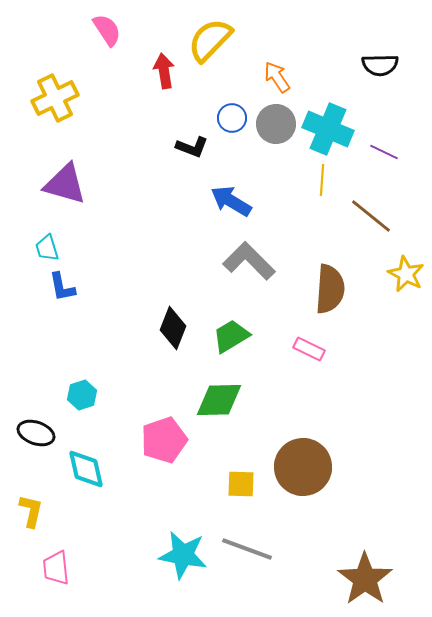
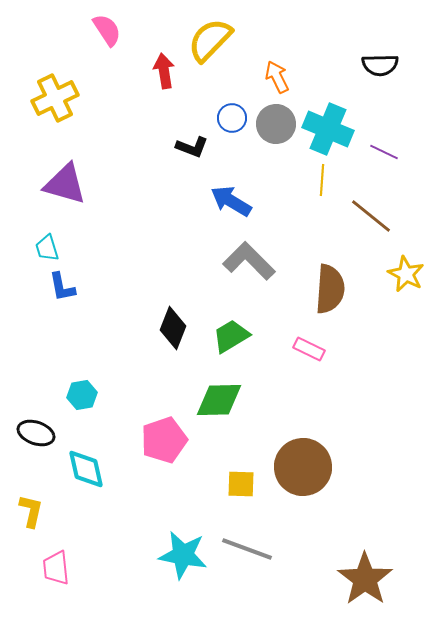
orange arrow: rotated 8 degrees clockwise
cyan hexagon: rotated 8 degrees clockwise
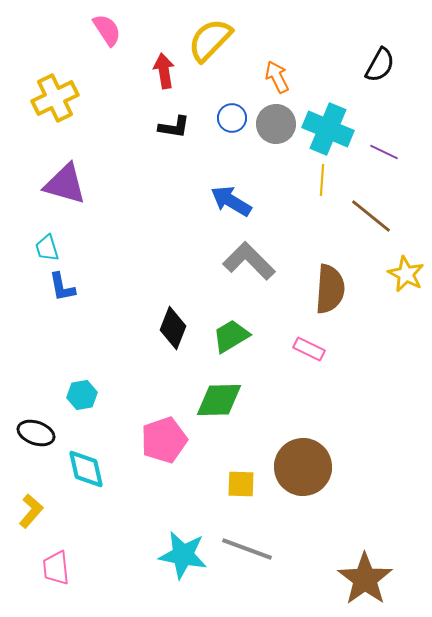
black semicircle: rotated 60 degrees counterclockwise
black L-shape: moved 18 px left, 20 px up; rotated 12 degrees counterclockwise
yellow L-shape: rotated 28 degrees clockwise
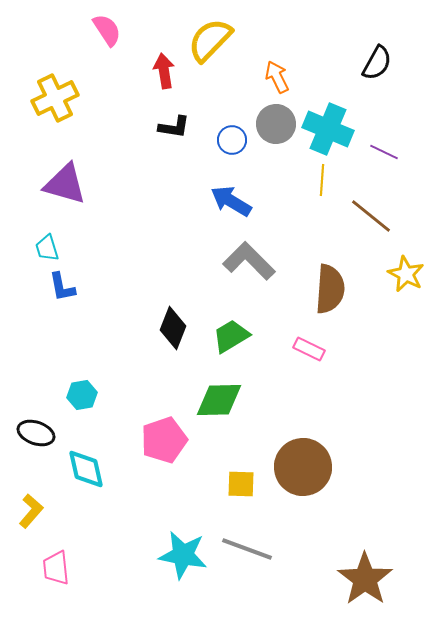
black semicircle: moved 3 px left, 2 px up
blue circle: moved 22 px down
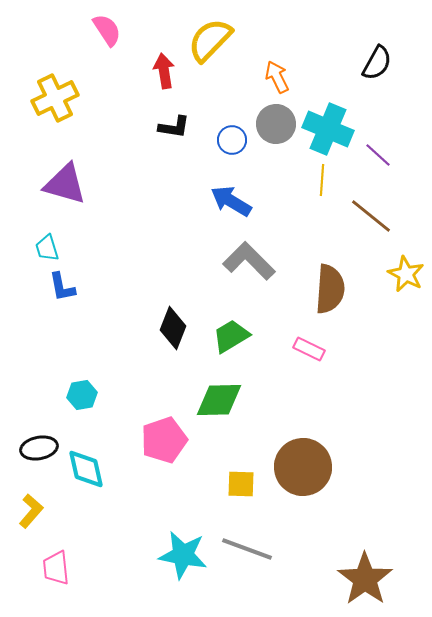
purple line: moved 6 px left, 3 px down; rotated 16 degrees clockwise
black ellipse: moved 3 px right, 15 px down; rotated 30 degrees counterclockwise
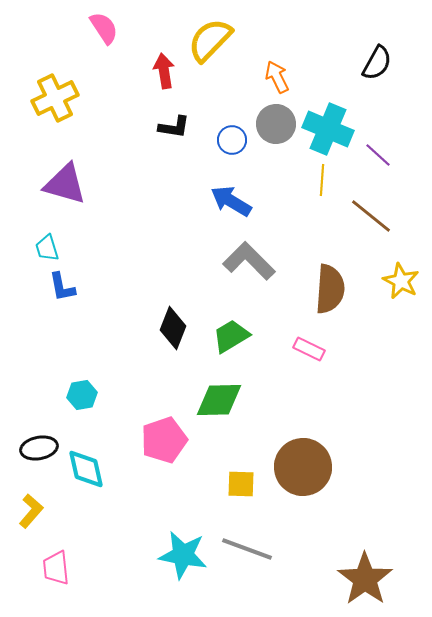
pink semicircle: moved 3 px left, 2 px up
yellow star: moved 5 px left, 7 px down
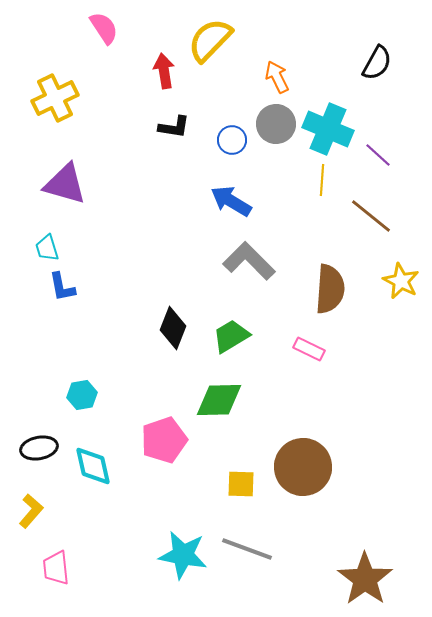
cyan diamond: moved 7 px right, 3 px up
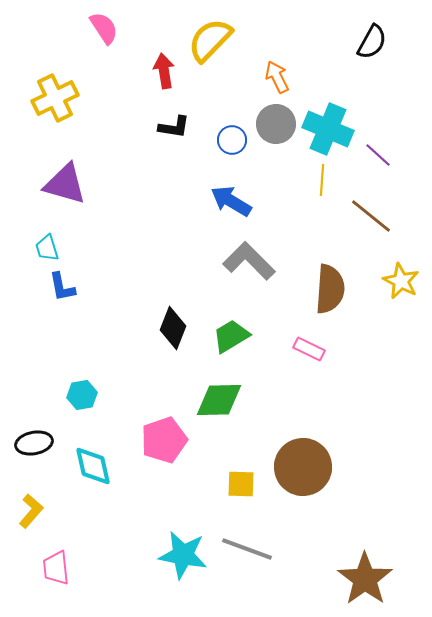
black semicircle: moved 5 px left, 21 px up
black ellipse: moved 5 px left, 5 px up
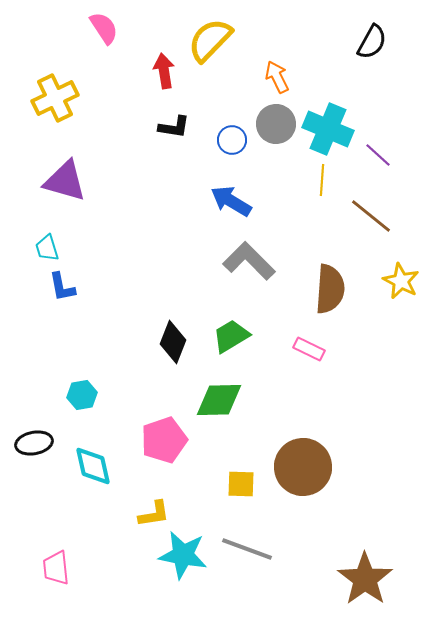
purple triangle: moved 3 px up
black diamond: moved 14 px down
yellow L-shape: moved 123 px right, 3 px down; rotated 40 degrees clockwise
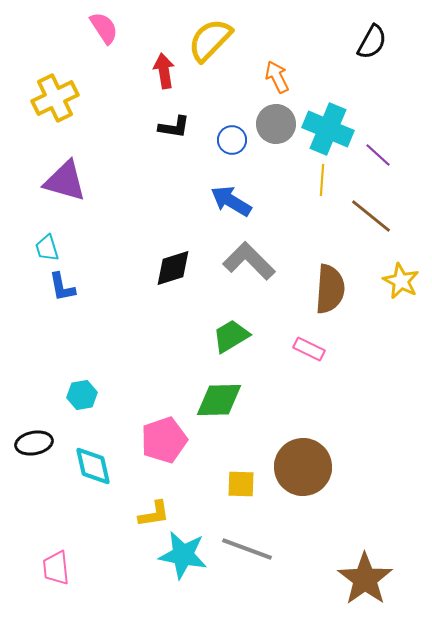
black diamond: moved 74 px up; rotated 51 degrees clockwise
